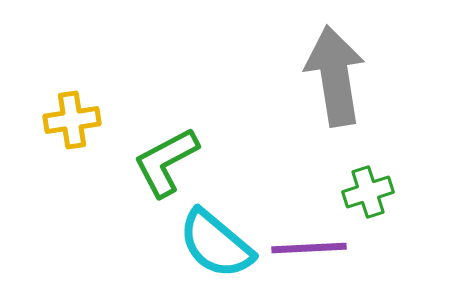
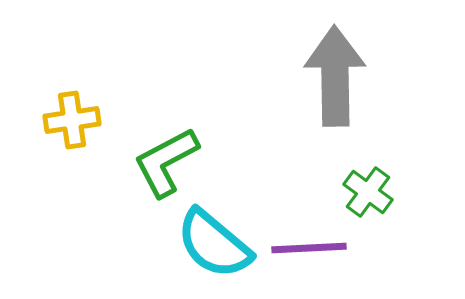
gray arrow: rotated 8 degrees clockwise
green cross: rotated 36 degrees counterclockwise
cyan semicircle: moved 2 px left
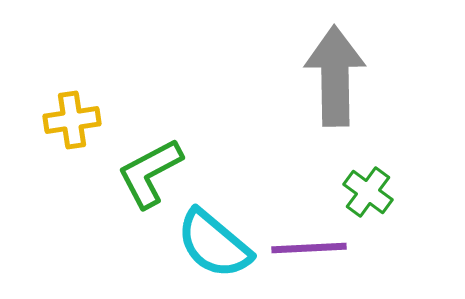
green L-shape: moved 16 px left, 11 px down
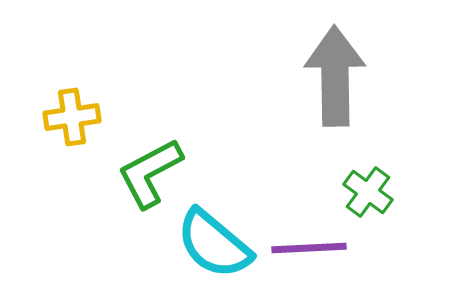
yellow cross: moved 3 px up
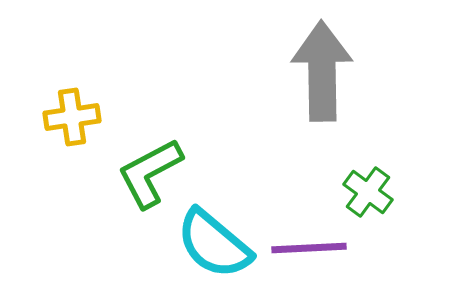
gray arrow: moved 13 px left, 5 px up
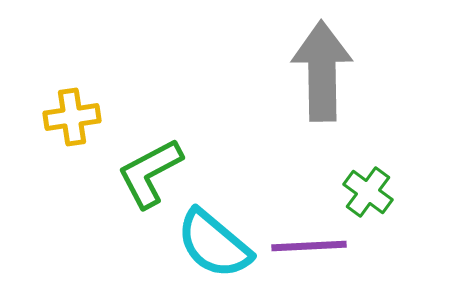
purple line: moved 2 px up
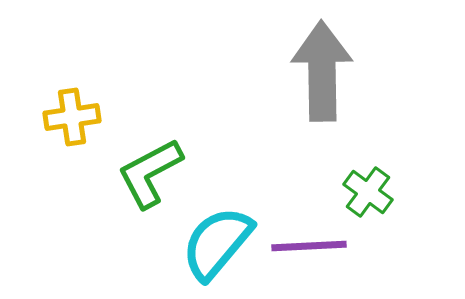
cyan semicircle: moved 3 px right, 1 px up; rotated 90 degrees clockwise
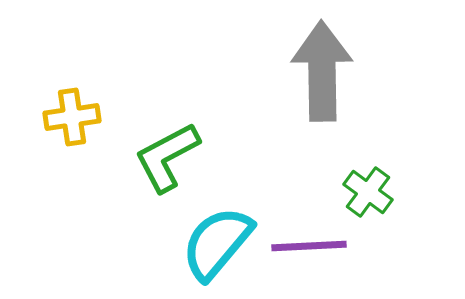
green L-shape: moved 17 px right, 16 px up
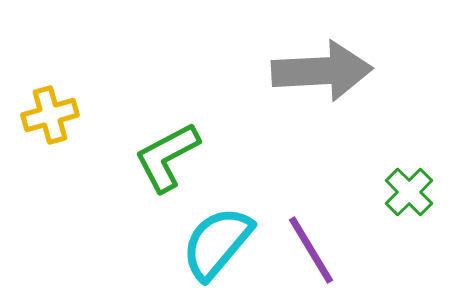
gray arrow: rotated 88 degrees clockwise
yellow cross: moved 22 px left, 2 px up; rotated 8 degrees counterclockwise
green cross: moved 41 px right; rotated 9 degrees clockwise
purple line: moved 2 px right, 4 px down; rotated 62 degrees clockwise
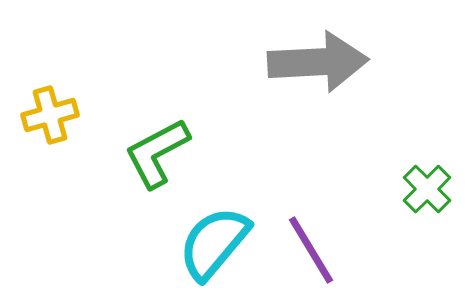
gray arrow: moved 4 px left, 9 px up
green L-shape: moved 10 px left, 4 px up
green cross: moved 18 px right, 3 px up
cyan semicircle: moved 3 px left
